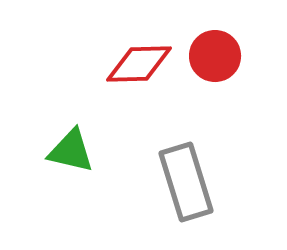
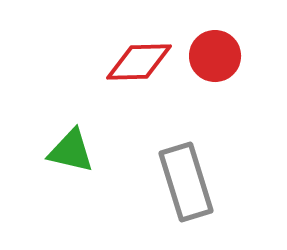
red diamond: moved 2 px up
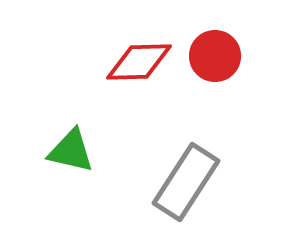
gray rectangle: rotated 50 degrees clockwise
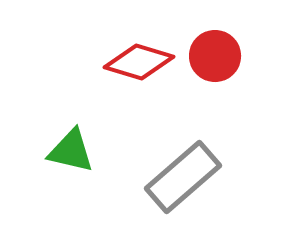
red diamond: rotated 18 degrees clockwise
gray rectangle: moved 3 px left, 5 px up; rotated 16 degrees clockwise
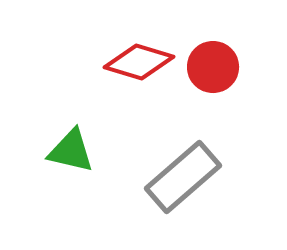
red circle: moved 2 px left, 11 px down
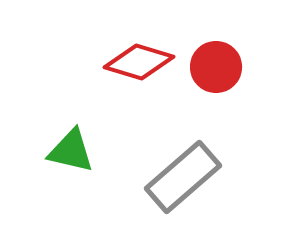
red circle: moved 3 px right
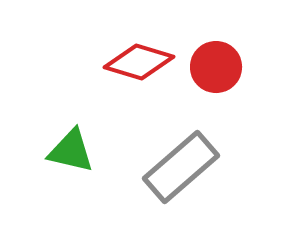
gray rectangle: moved 2 px left, 10 px up
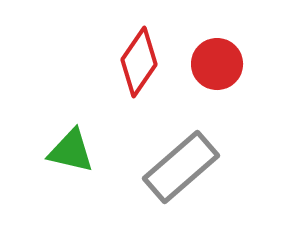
red diamond: rotated 72 degrees counterclockwise
red circle: moved 1 px right, 3 px up
